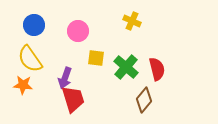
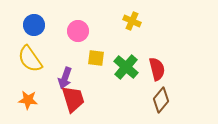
orange star: moved 5 px right, 15 px down
brown diamond: moved 17 px right
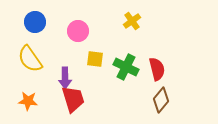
yellow cross: rotated 30 degrees clockwise
blue circle: moved 1 px right, 3 px up
yellow square: moved 1 px left, 1 px down
green cross: rotated 15 degrees counterclockwise
purple arrow: rotated 20 degrees counterclockwise
orange star: moved 1 px down
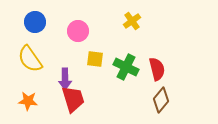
purple arrow: moved 1 px down
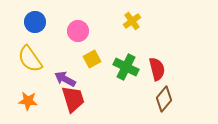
yellow square: moved 3 px left; rotated 36 degrees counterclockwise
purple arrow: rotated 120 degrees clockwise
brown diamond: moved 3 px right, 1 px up
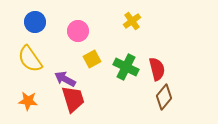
brown diamond: moved 2 px up
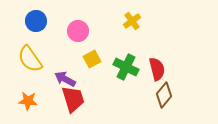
blue circle: moved 1 px right, 1 px up
brown diamond: moved 2 px up
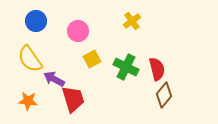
purple arrow: moved 11 px left
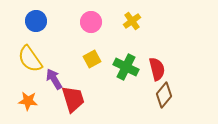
pink circle: moved 13 px right, 9 px up
purple arrow: rotated 30 degrees clockwise
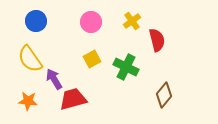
red semicircle: moved 29 px up
red trapezoid: rotated 88 degrees counterclockwise
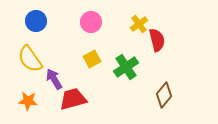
yellow cross: moved 7 px right, 3 px down
green cross: rotated 30 degrees clockwise
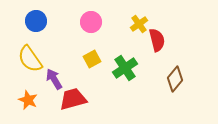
green cross: moved 1 px left, 1 px down
brown diamond: moved 11 px right, 16 px up
orange star: moved 1 px up; rotated 18 degrees clockwise
